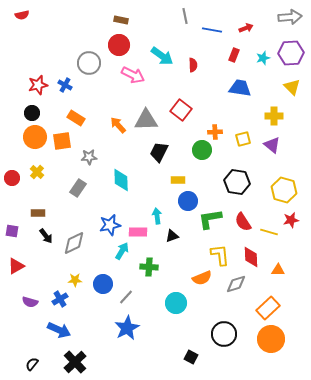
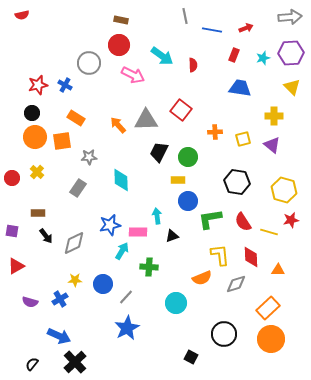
green circle at (202, 150): moved 14 px left, 7 px down
blue arrow at (59, 330): moved 6 px down
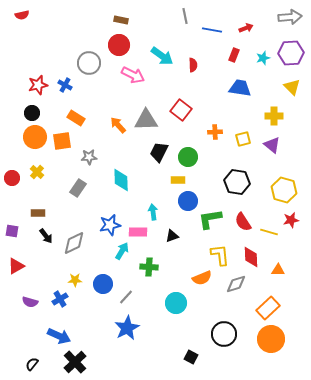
cyan arrow at (157, 216): moved 4 px left, 4 px up
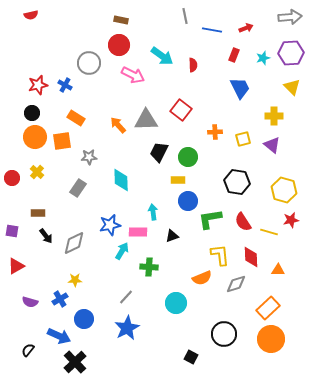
red semicircle at (22, 15): moved 9 px right
blue trapezoid at (240, 88): rotated 55 degrees clockwise
blue circle at (103, 284): moved 19 px left, 35 px down
black semicircle at (32, 364): moved 4 px left, 14 px up
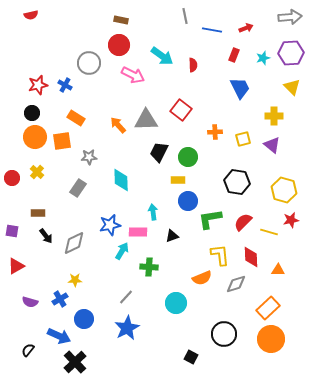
red semicircle at (243, 222): rotated 78 degrees clockwise
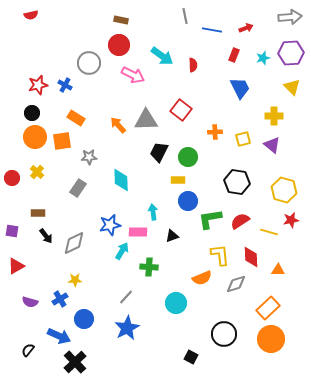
red semicircle at (243, 222): moved 3 px left, 1 px up; rotated 12 degrees clockwise
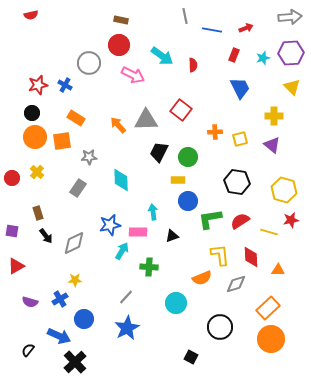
yellow square at (243, 139): moved 3 px left
brown rectangle at (38, 213): rotated 72 degrees clockwise
black circle at (224, 334): moved 4 px left, 7 px up
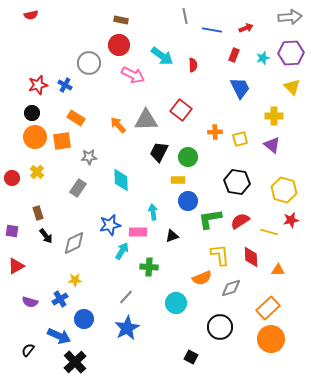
gray diamond at (236, 284): moved 5 px left, 4 px down
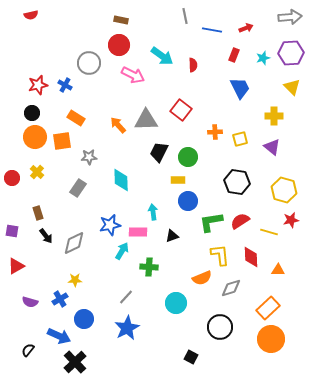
purple triangle at (272, 145): moved 2 px down
green L-shape at (210, 219): moved 1 px right, 3 px down
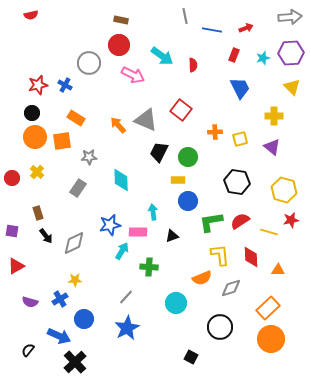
gray triangle at (146, 120): rotated 25 degrees clockwise
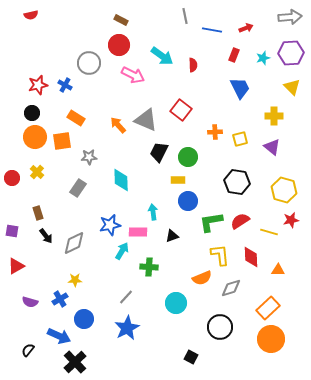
brown rectangle at (121, 20): rotated 16 degrees clockwise
